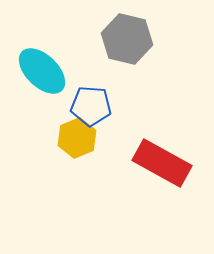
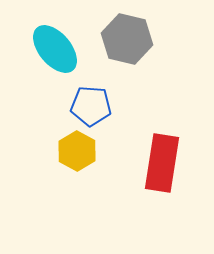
cyan ellipse: moved 13 px right, 22 px up; rotated 6 degrees clockwise
yellow hexagon: moved 13 px down; rotated 9 degrees counterclockwise
red rectangle: rotated 70 degrees clockwise
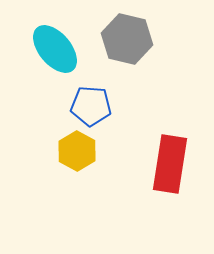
red rectangle: moved 8 px right, 1 px down
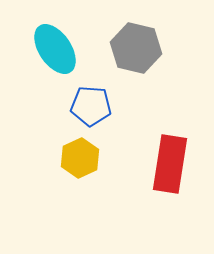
gray hexagon: moved 9 px right, 9 px down
cyan ellipse: rotated 6 degrees clockwise
yellow hexagon: moved 3 px right, 7 px down; rotated 6 degrees clockwise
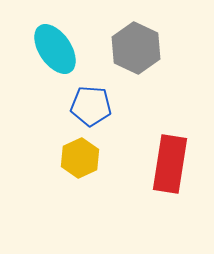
gray hexagon: rotated 12 degrees clockwise
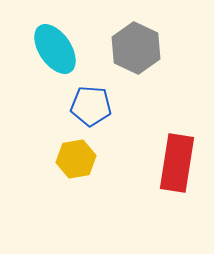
yellow hexagon: moved 4 px left, 1 px down; rotated 15 degrees clockwise
red rectangle: moved 7 px right, 1 px up
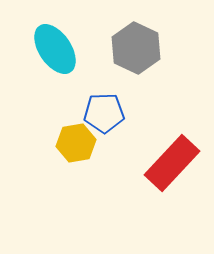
blue pentagon: moved 13 px right, 7 px down; rotated 6 degrees counterclockwise
yellow hexagon: moved 16 px up
red rectangle: moved 5 px left; rotated 34 degrees clockwise
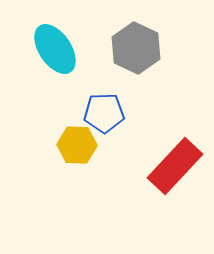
yellow hexagon: moved 1 px right, 2 px down; rotated 12 degrees clockwise
red rectangle: moved 3 px right, 3 px down
